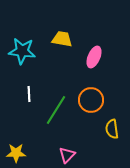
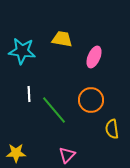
green line: moved 2 px left; rotated 72 degrees counterclockwise
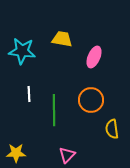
green line: rotated 40 degrees clockwise
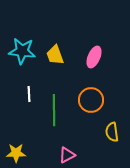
yellow trapezoid: moved 7 px left, 16 px down; rotated 120 degrees counterclockwise
yellow semicircle: moved 3 px down
pink triangle: rotated 18 degrees clockwise
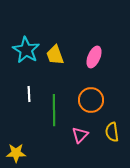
cyan star: moved 4 px right, 1 px up; rotated 24 degrees clockwise
pink triangle: moved 13 px right, 20 px up; rotated 18 degrees counterclockwise
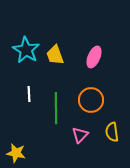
green line: moved 2 px right, 2 px up
yellow star: rotated 12 degrees clockwise
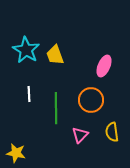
pink ellipse: moved 10 px right, 9 px down
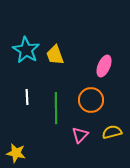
white line: moved 2 px left, 3 px down
yellow semicircle: rotated 84 degrees clockwise
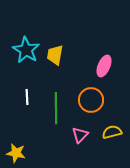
yellow trapezoid: rotated 30 degrees clockwise
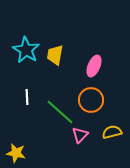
pink ellipse: moved 10 px left
green line: moved 4 px right, 4 px down; rotated 48 degrees counterclockwise
